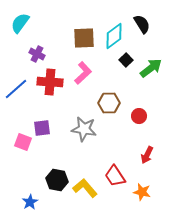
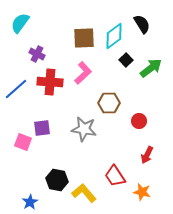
red circle: moved 5 px down
yellow L-shape: moved 1 px left, 5 px down
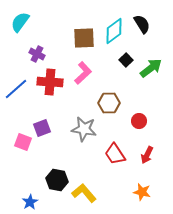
cyan semicircle: moved 1 px up
cyan diamond: moved 5 px up
purple square: rotated 12 degrees counterclockwise
red trapezoid: moved 22 px up
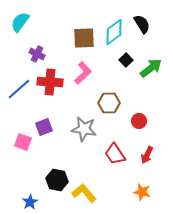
cyan diamond: moved 1 px down
blue line: moved 3 px right
purple square: moved 2 px right, 1 px up
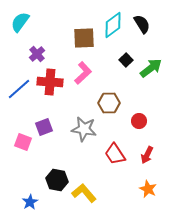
cyan diamond: moved 1 px left, 7 px up
purple cross: rotated 21 degrees clockwise
orange star: moved 6 px right, 3 px up; rotated 12 degrees clockwise
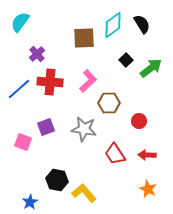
pink L-shape: moved 5 px right, 8 px down
purple square: moved 2 px right
red arrow: rotated 66 degrees clockwise
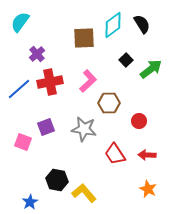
green arrow: moved 1 px down
red cross: rotated 15 degrees counterclockwise
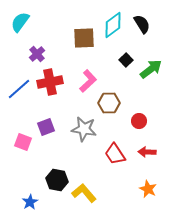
red arrow: moved 3 px up
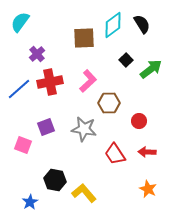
pink square: moved 3 px down
black hexagon: moved 2 px left
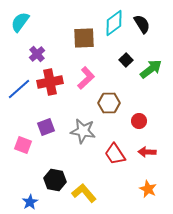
cyan diamond: moved 1 px right, 2 px up
pink L-shape: moved 2 px left, 3 px up
gray star: moved 1 px left, 2 px down
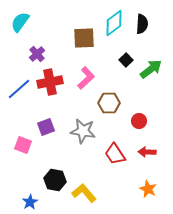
black semicircle: rotated 36 degrees clockwise
